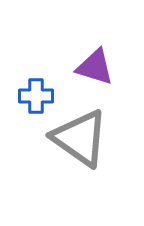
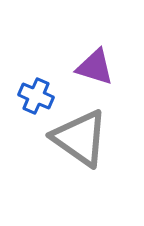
blue cross: rotated 24 degrees clockwise
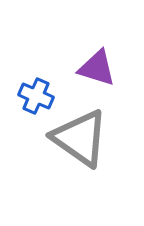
purple triangle: moved 2 px right, 1 px down
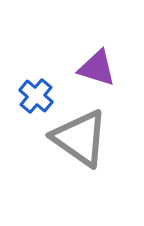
blue cross: rotated 16 degrees clockwise
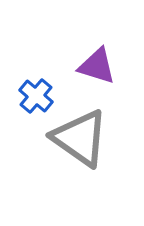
purple triangle: moved 2 px up
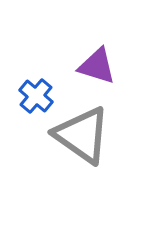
gray triangle: moved 2 px right, 3 px up
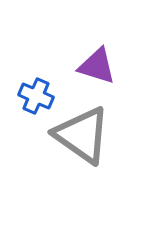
blue cross: rotated 16 degrees counterclockwise
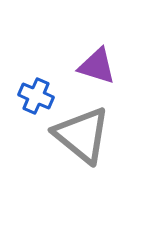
gray triangle: rotated 4 degrees clockwise
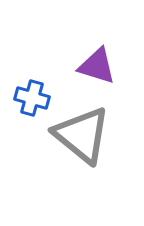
blue cross: moved 4 px left, 2 px down; rotated 8 degrees counterclockwise
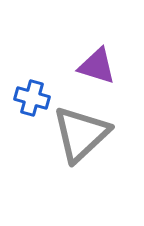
gray triangle: moved 1 px left, 1 px up; rotated 38 degrees clockwise
